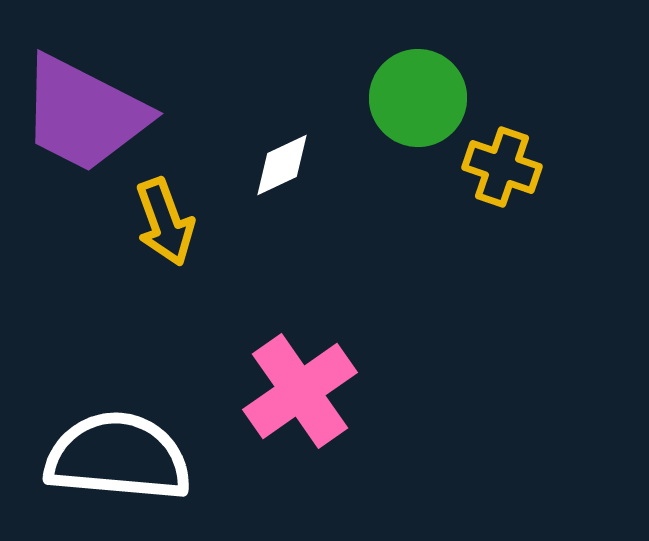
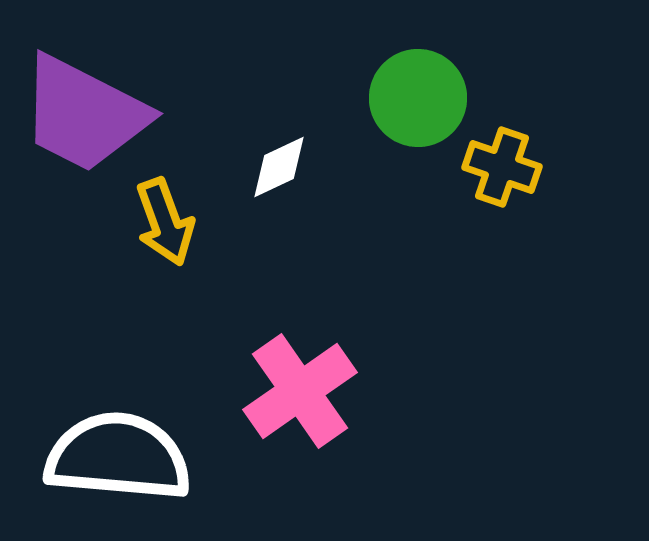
white diamond: moved 3 px left, 2 px down
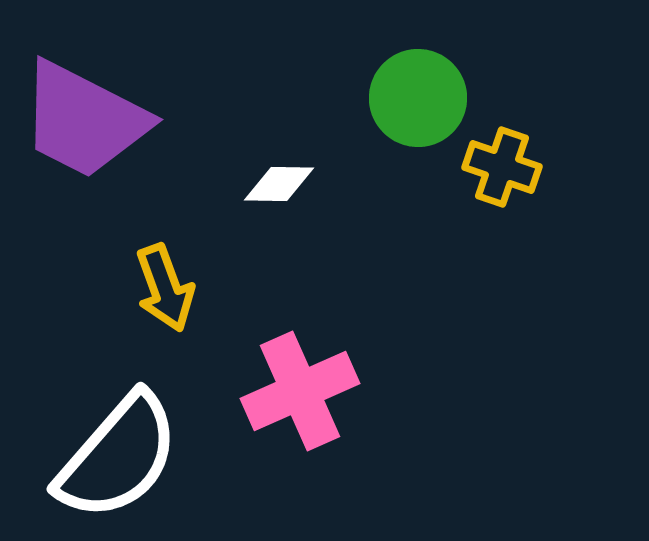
purple trapezoid: moved 6 px down
white diamond: moved 17 px down; rotated 26 degrees clockwise
yellow arrow: moved 66 px down
pink cross: rotated 11 degrees clockwise
white semicircle: rotated 126 degrees clockwise
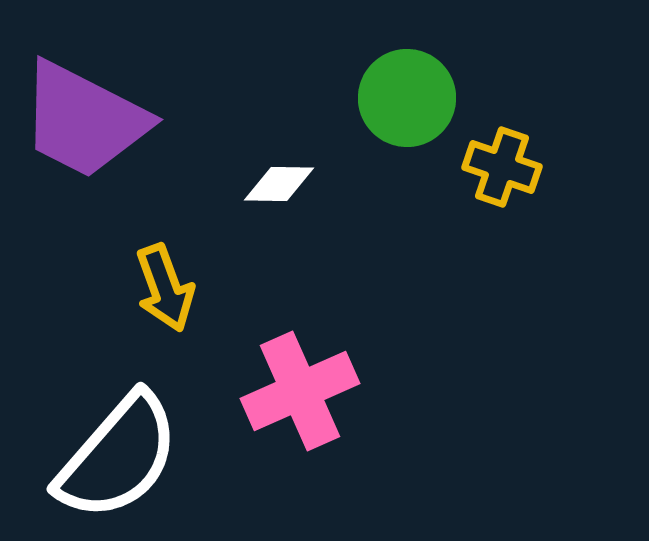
green circle: moved 11 px left
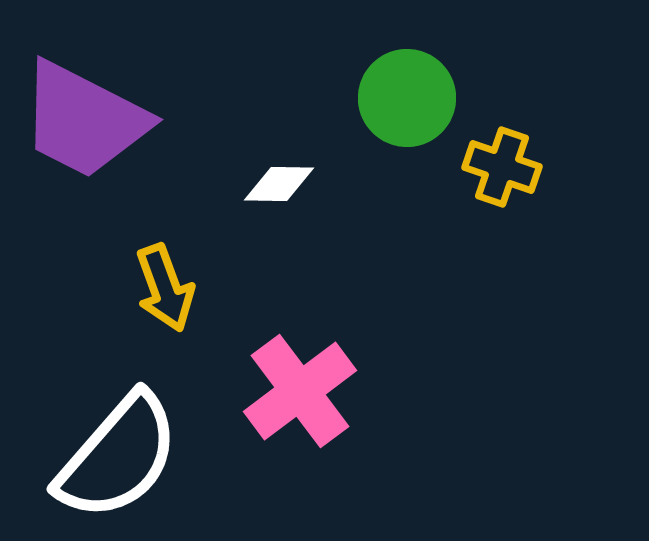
pink cross: rotated 13 degrees counterclockwise
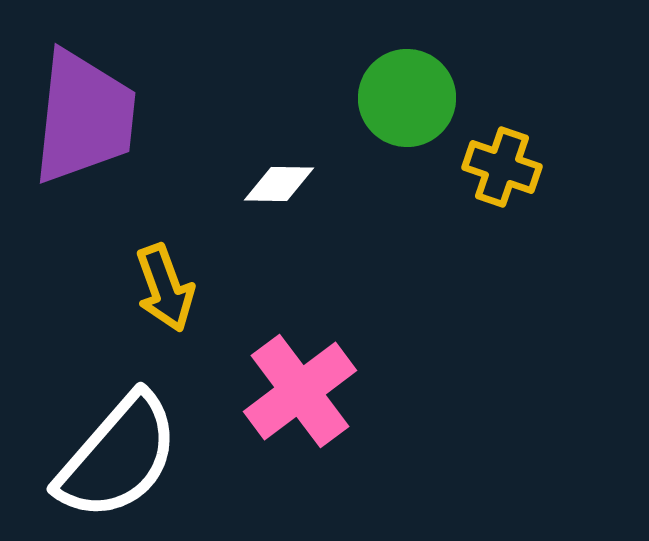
purple trapezoid: moved 3 px up; rotated 111 degrees counterclockwise
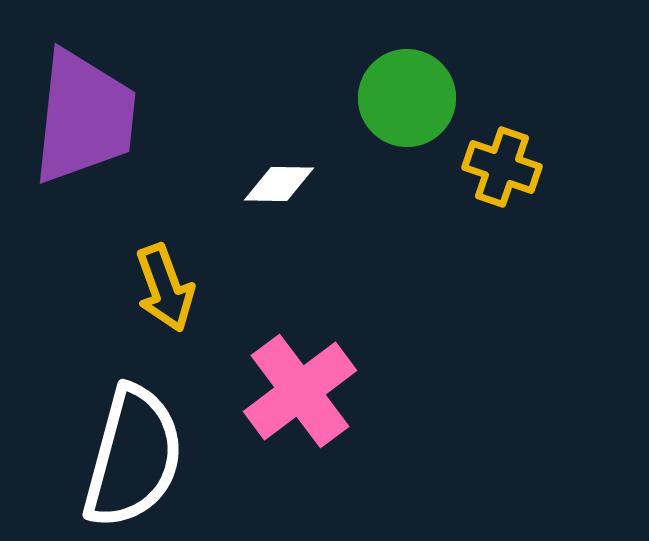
white semicircle: moved 15 px right; rotated 26 degrees counterclockwise
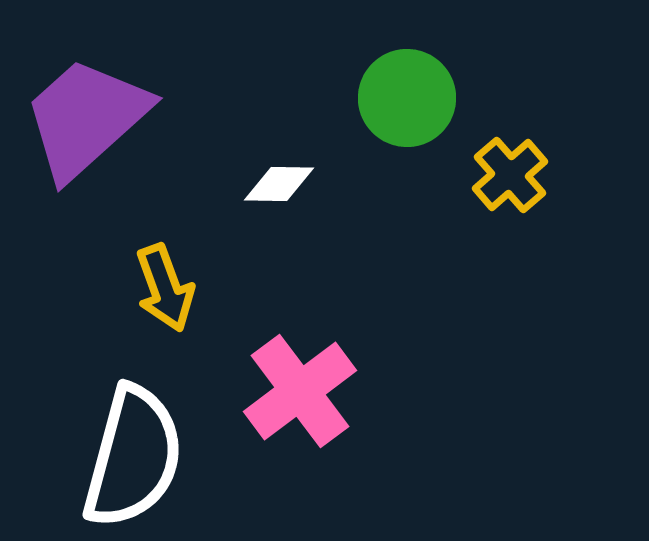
purple trapezoid: moved 2 px right, 1 px down; rotated 138 degrees counterclockwise
yellow cross: moved 8 px right, 8 px down; rotated 30 degrees clockwise
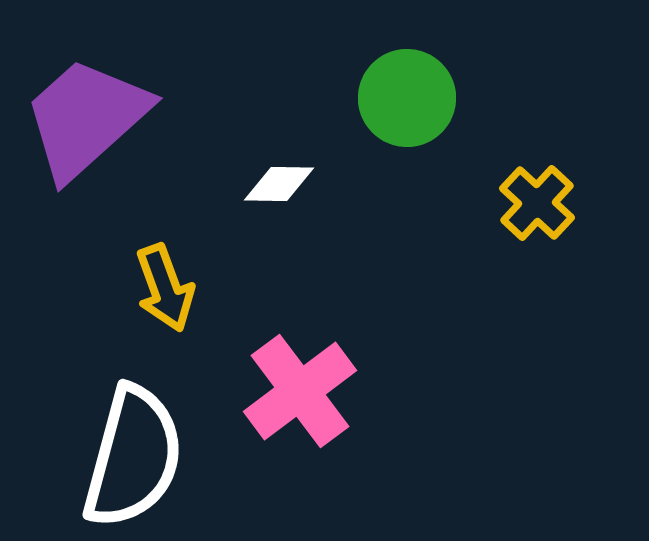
yellow cross: moved 27 px right, 28 px down; rotated 6 degrees counterclockwise
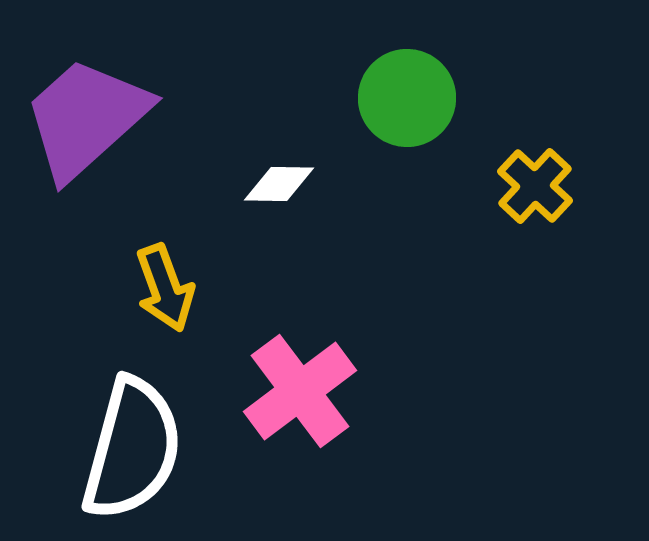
yellow cross: moved 2 px left, 17 px up
white semicircle: moved 1 px left, 8 px up
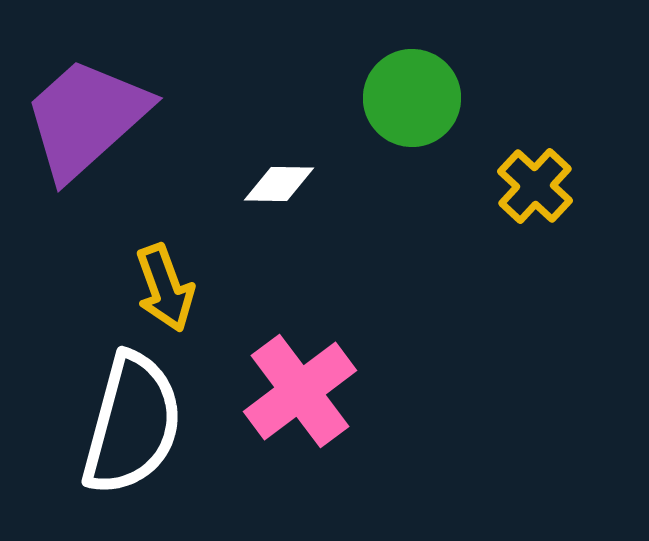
green circle: moved 5 px right
white semicircle: moved 25 px up
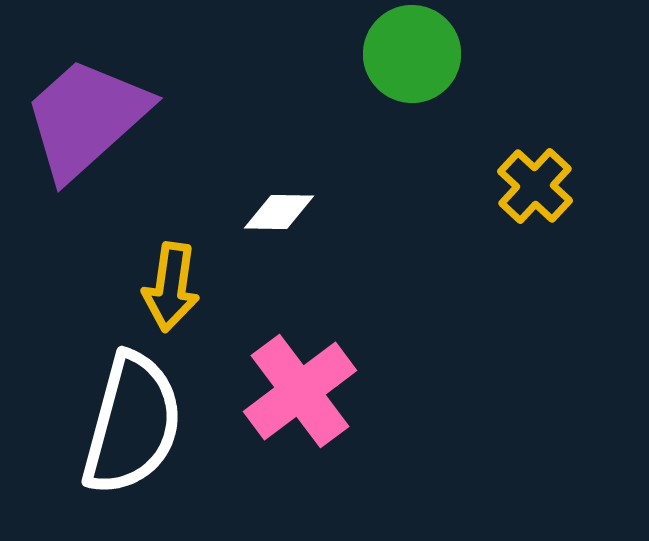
green circle: moved 44 px up
white diamond: moved 28 px down
yellow arrow: moved 6 px right, 1 px up; rotated 28 degrees clockwise
